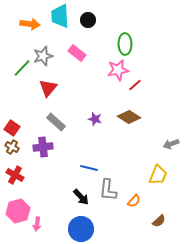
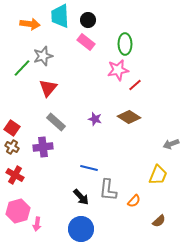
pink rectangle: moved 9 px right, 11 px up
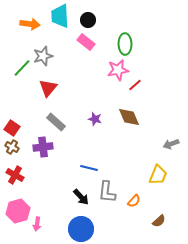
brown diamond: rotated 35 degrees clockwise
gray L-shape: moved 1 px left, 2 px down
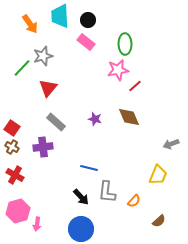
orange arrow: rotated 48 degrees clockwise
red line: moved 1 px down
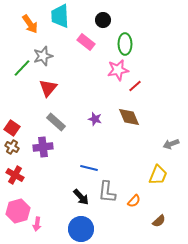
black circle: moved 15 px right
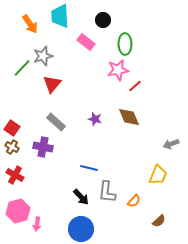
red triangle: moved 4 px right, 4 px up
purple cross: rotated 18 degrees clockwise
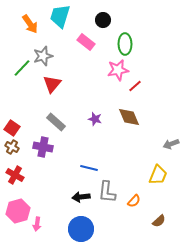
cyan trapezoid: rotated 20 degrees clockwise
black arrow: rotated 126 degrees clockwise
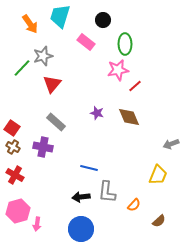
purple star: moved 2 px right, 6 px up
brown cross: moved 1 px right
orange semicircle: moved 4 px down
